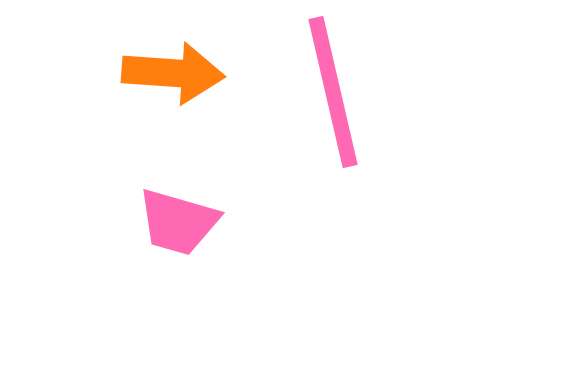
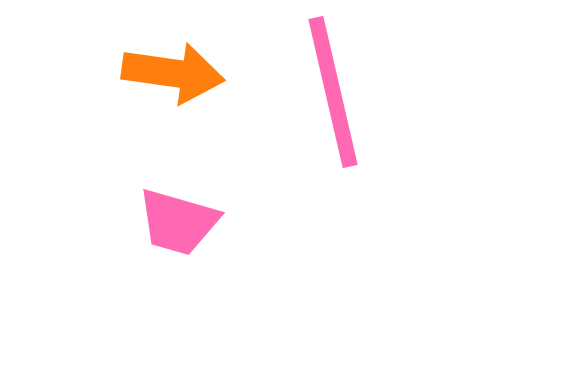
orange arrow: rotated 4 degrees clockwise
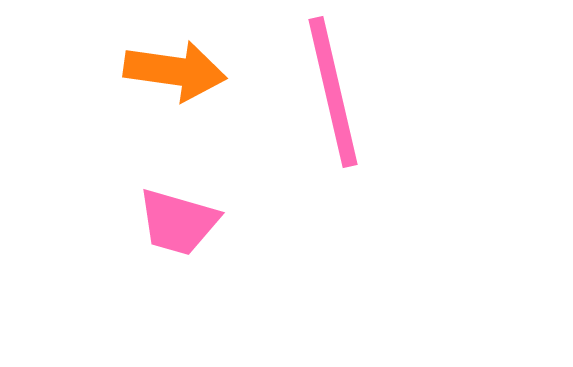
orange arrow: moved 2 px right, 2 px up
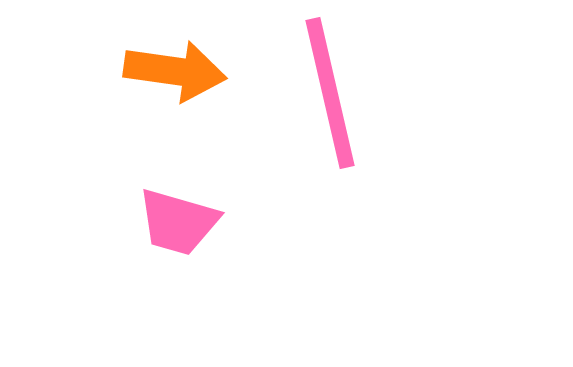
pink line: moved 3 px left, 1 px down
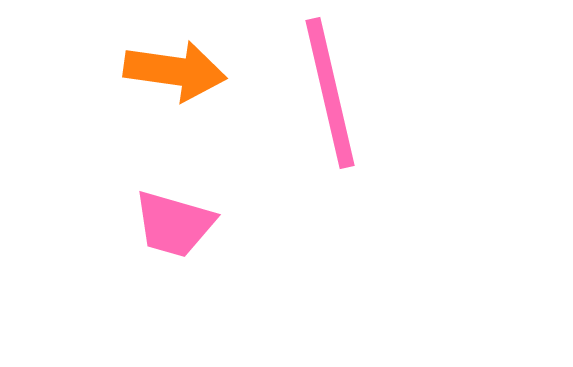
pink trapezoid: moved 4 px left, 2 px down
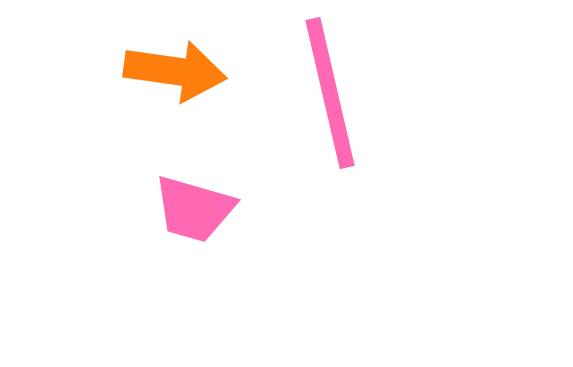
pink trapezoid: moved 20 px right, 15 px up
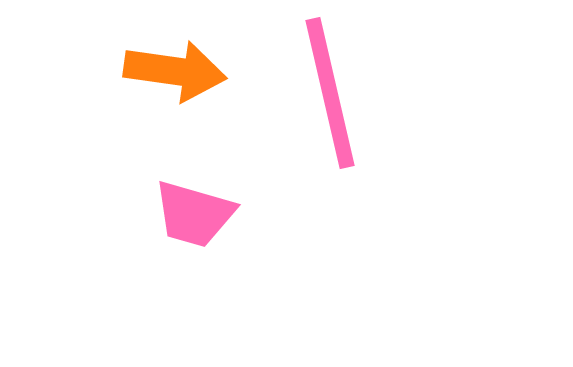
pink trapezoid: moved 5 px down
